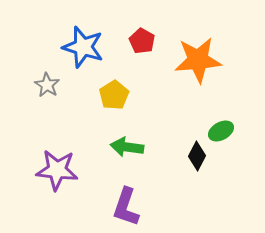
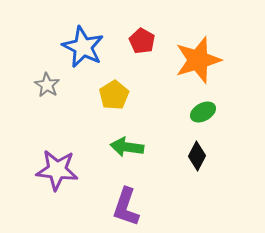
blue star: rotated 9 degrees clockwise
orange star: rotated 12 degrees counterclockwise
green ellipse: moved 18 px left, 19 px up
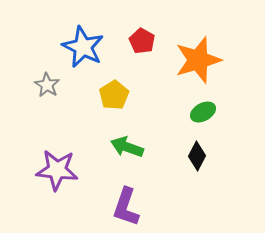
green arrow: rotated 12 degrees clockwise
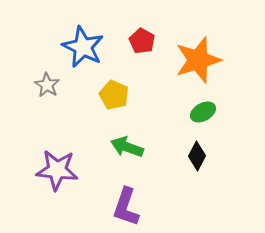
yellow pentagon: rotated 16 degrees counterclockwise
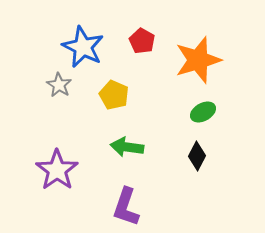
gray star: moved 12 px right
green arrow: rotated 12 degrees counterclockwise
purple star: rotated 30 degrees clockwise
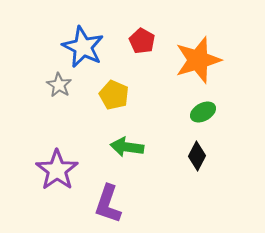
purple L-shape: moved 18 px left, 3 px up
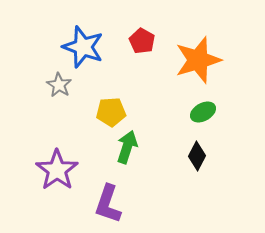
blue star: rotated 6 degrees counterclockwise
yellow pentagon: moved 3 px left, 17 px down; rotated 28 degrees counterclockwise
green arrow: rotated 100 degrees clockwise
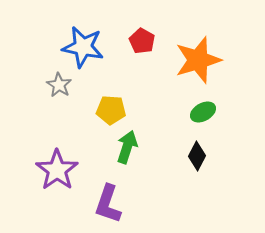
blue star: rotated 9 degrees counterclockwise
yellow pentagon: moved 2 px up; rotated 8 degrees clockwise
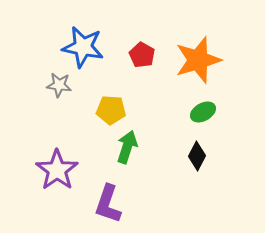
red pentagon: moved 14 px down
gray star: rotated 25 degrees counterclockwise
